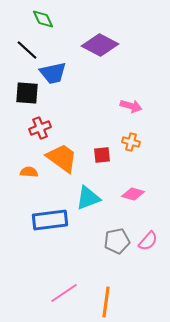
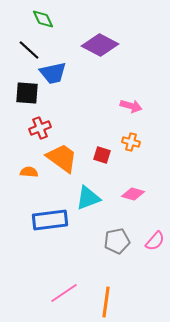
black line: moved 2 px right
red square: rotated 24 degrees clockwise
pink semicircle: moved 7 px right
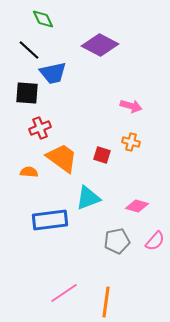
pink diamond: moved 4 px right, 12 px down
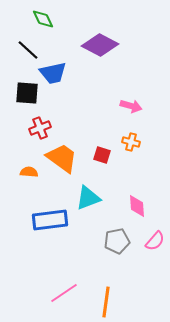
black line: moved 1 px left
pink diamond: rotated 70 degrees clockwise
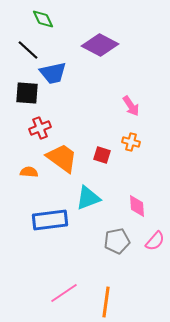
pink arrow: rotated 40 degrees clockwise
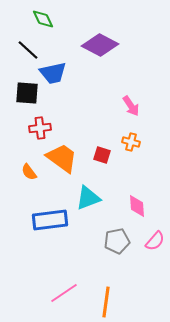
red cross: rotated 15 degrees clockwise
orange semicircle: rotated 132 degrees counterclockwise
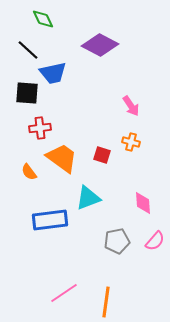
pink diamond: moved 6 px right, 3 px up
